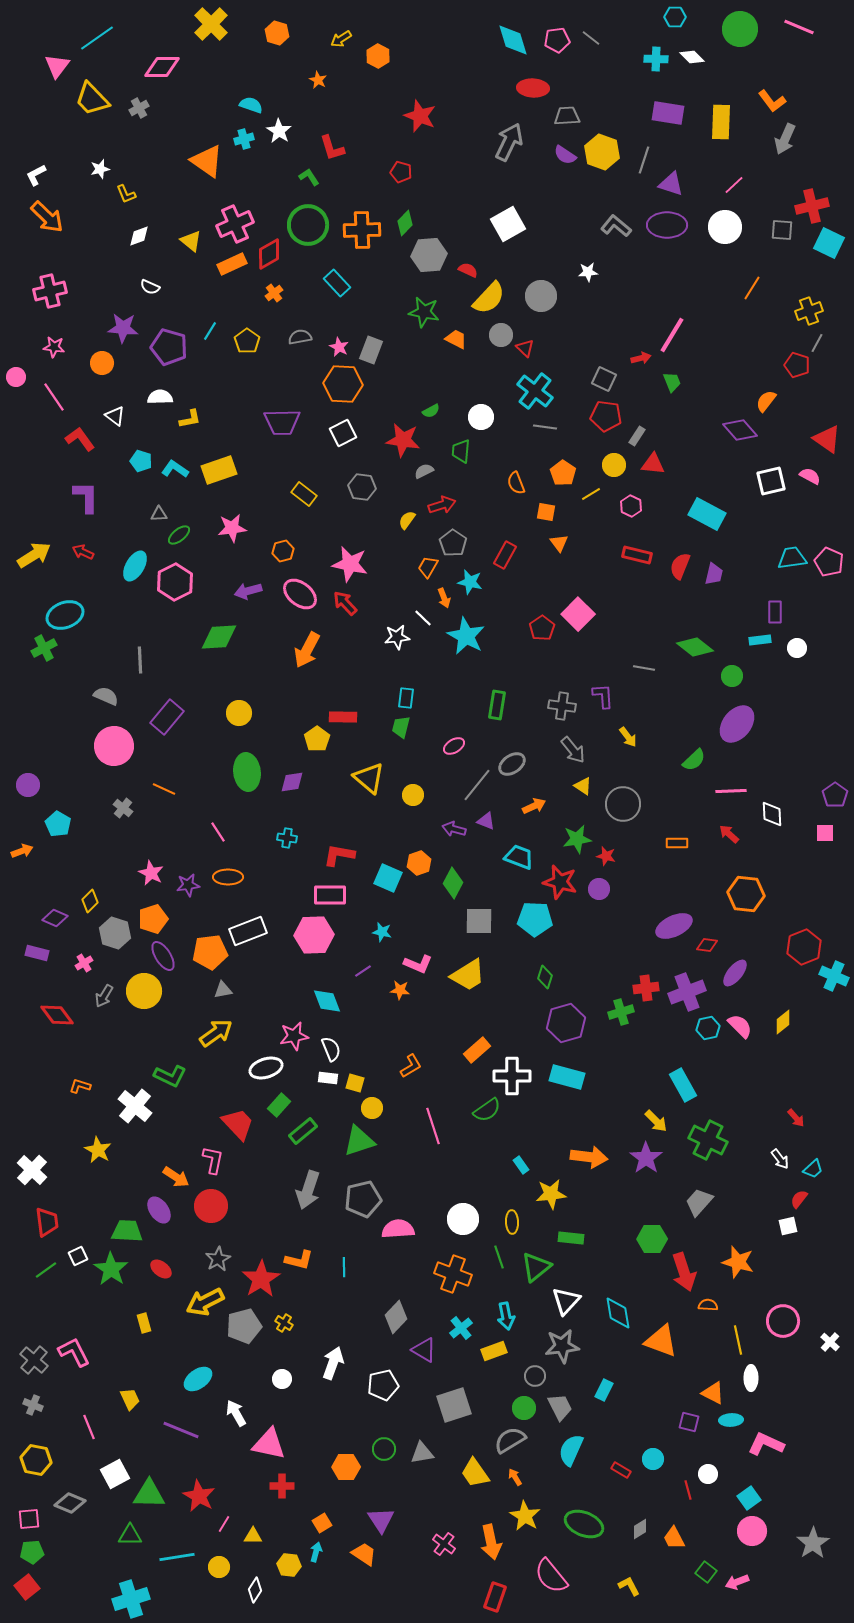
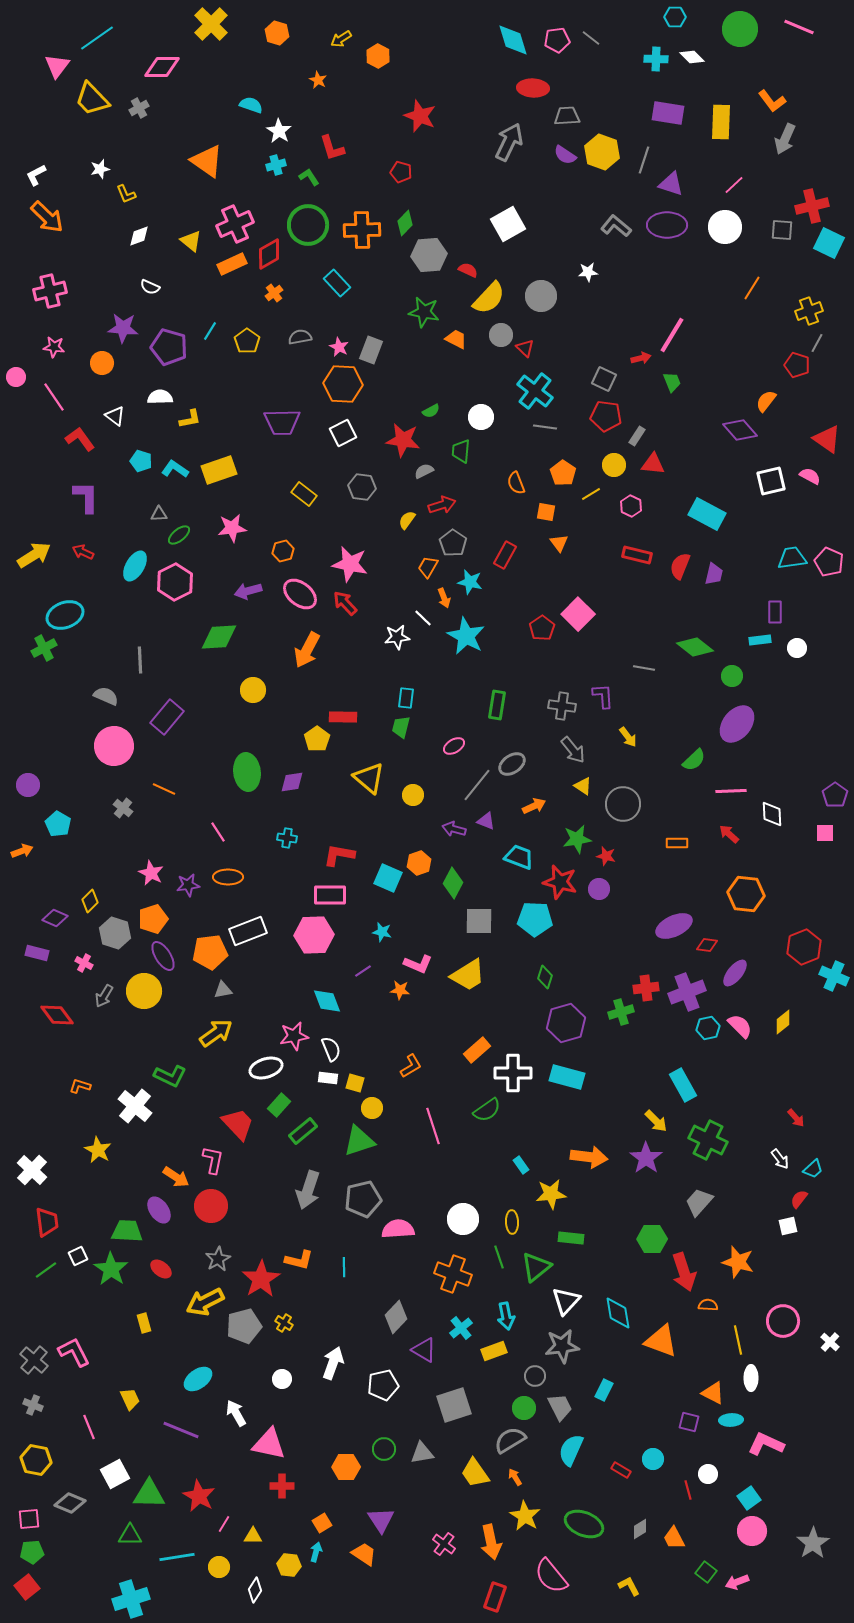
cyan cross at (244, 139): moved 32 px right, 26 px down
yellow circle at (239, 713): moved 14 px right, 23 px up
pink cross at (84, 963): rotated 30 degrees counterclockwise
white cross at (512, 1076): moved 1 px right, 3 px up
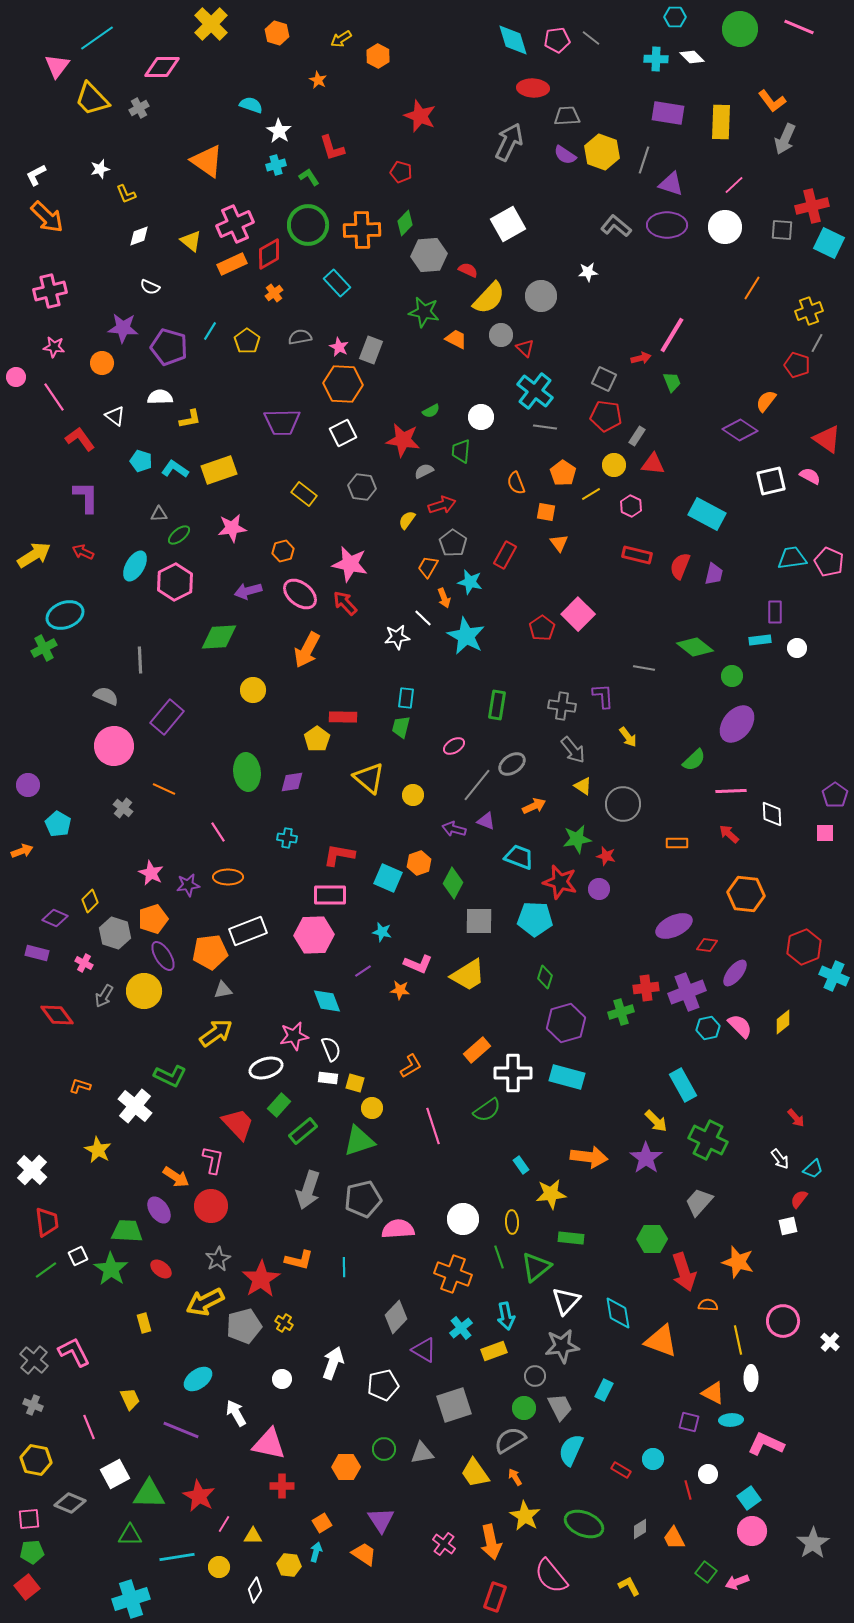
purple diamond at (740, 430): rotated 16 degrees counterclockwise
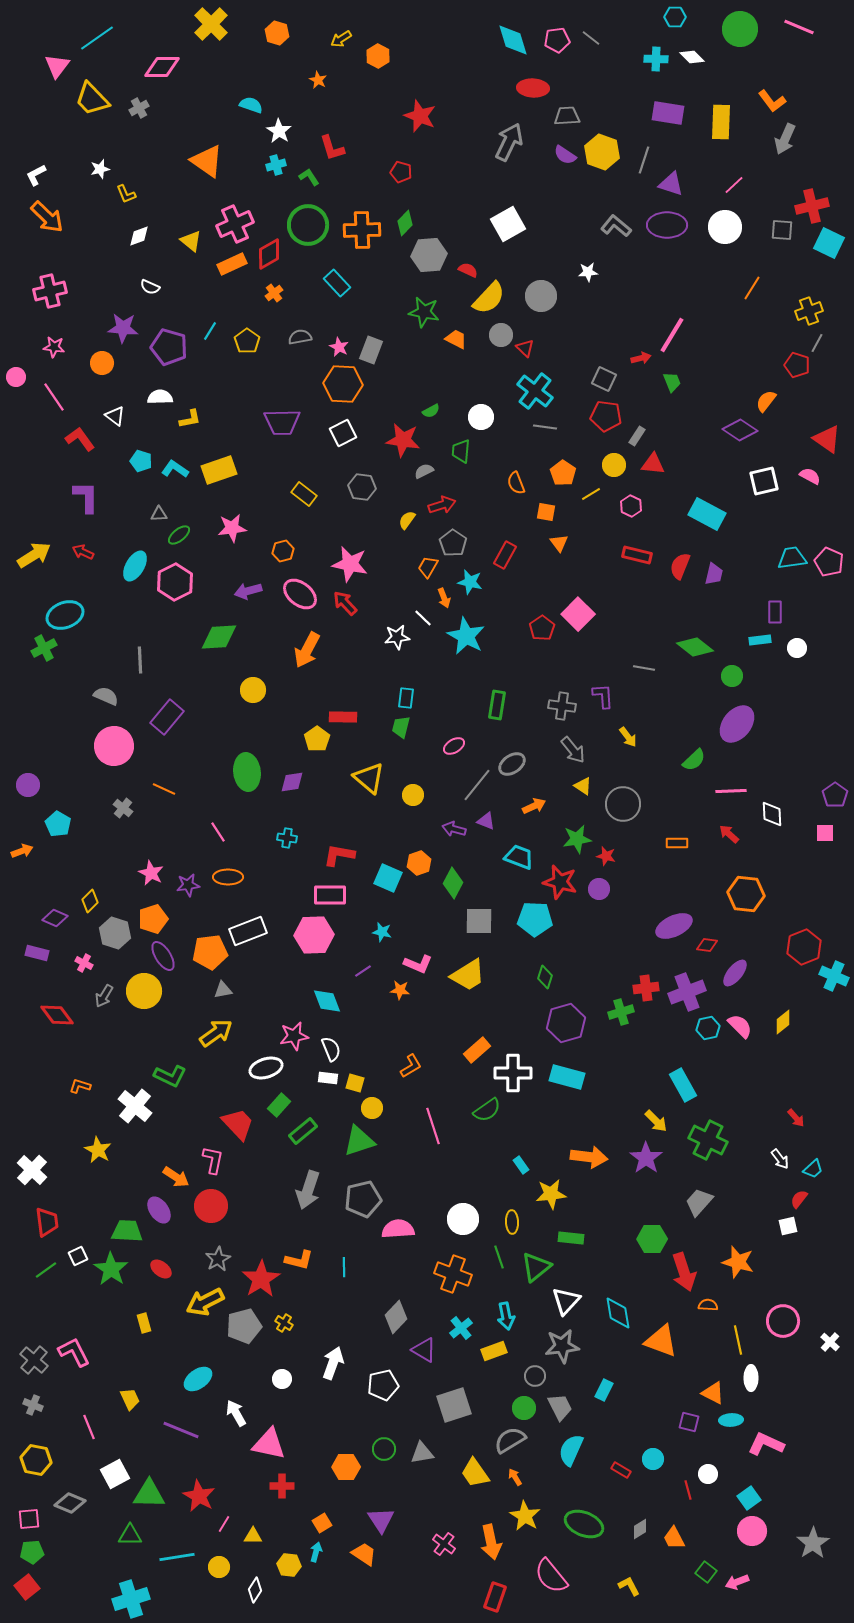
white square at (771, 481): moved 7 px left
